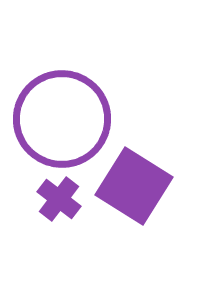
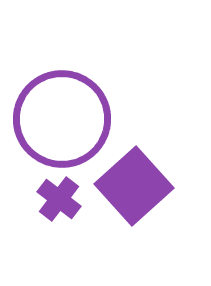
purple square: rotated 16 degrees clockwise
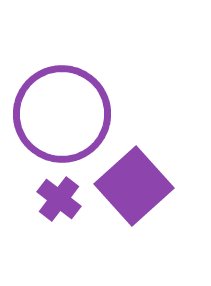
purple circle: moved 5 px up
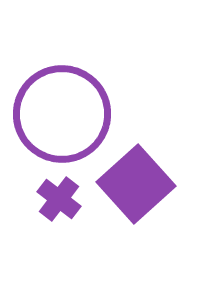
purple square: moved 2 px right, 2 px up
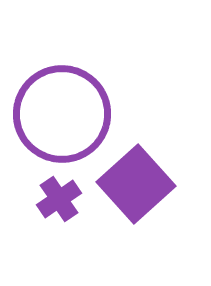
purple cross: rotated 18 degrees clockwise
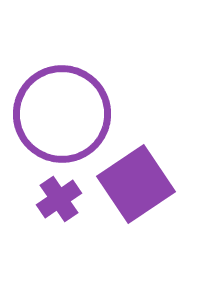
purple square: rotated 8 degrees clockwise
